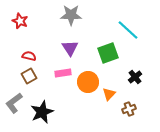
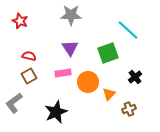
black star: moved 14 px right
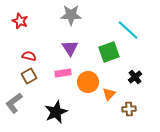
green square: moved 1 px right, 1 px up
brown cross: rotated 16 degrees clockwise
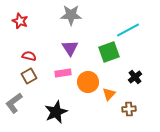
cyan line: rotated 70 degrees counterclockwise
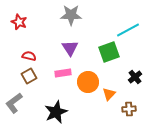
red star: moved 1 px left, 1 px down
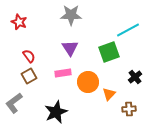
red semicircle: rotated 40 degrees clockwise
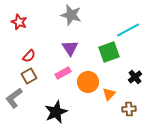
gray star: rotated 15 degrees clockwise
red semicircle: rotated 80 degrees clockwise
pink rectangle: rotated 21 degrees counterclockwise
gray L-shape: moved 5 px up
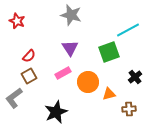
red star: moved 2 px left, 1 px up
orange triangle: rotated 32 degrees clockwise
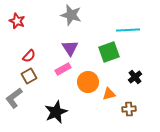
cyan line: rotated 25 degrees clockwise
pink rectangle: moved 4 px up
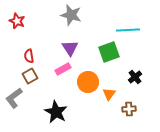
red semicircle: rotated 128 degrees clockwise
brown square: moved 1 px right
orange triangle: rotated 40 degrees counterclockwise
black star: rotated 20 degrees counterclockwise
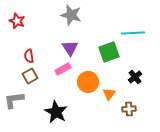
cyan line: moved 5 px right, 3 px down
gray L-shape: moved 2 px down; rotated 30 degrees clockwise
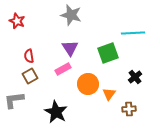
green square: moved 1 px left, 1 px down
orange circle: moved 2 px down
